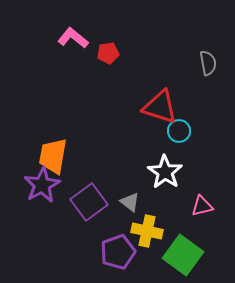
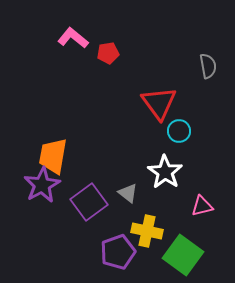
gray semicircle: moved 3 px down
red triangle: moved 1 px left, 4 px up; rotated 36 degrees clockwise
gray triangle: moved 2 px left, 9 px up
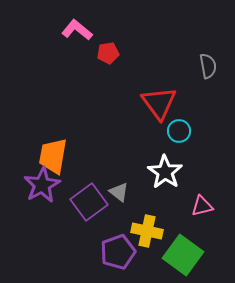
pink L-shape: moved 4 px right, 8 px up
gray triangle: moved 9 px left, 1 px up
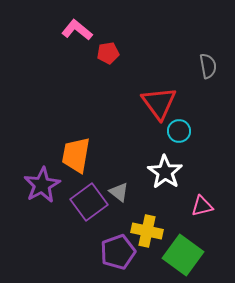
orange trapezoid: moved 23 px right, 1 px up
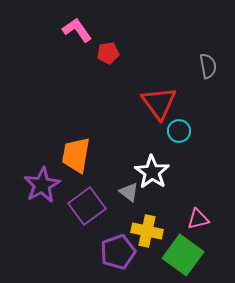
pink L-shape: rotated 16 degrees clockwise
white star: moved 13 px left
gray triangle: moved 10 px right
purple square: moved 2 px left, 4 px down
pink triangle: moved 4 px left, 13 px down
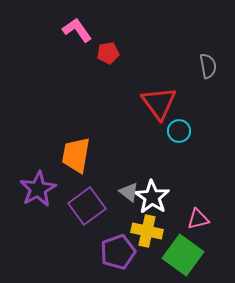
white star: moved 25 px down
purple star: moved 4 px left, 4 px down
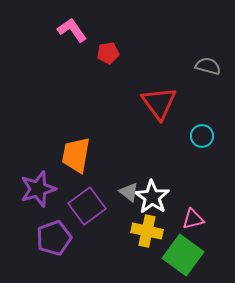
pink L-shape: moved 5 px left
gray semicircle: rotated 65 degrees counterclockwise
cyan circle: moved 23 px right, 5 px down
purple star: rotated 12 degrees clockwise
pink triangle: moved 5 px left
purple pentagon: moved 64 px left, 14 px up
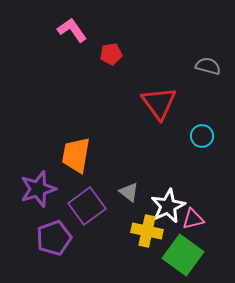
red pentagon: moved 3 px right, 1 px down
white star: moved 16 px right, 9 px down; rotated 12 degrees clockwise
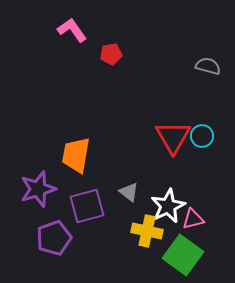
red triangle: moved 14 px right, 34 px down; rotated 6 degrees clockwise
purple square: rotated 21 degrees clockwise
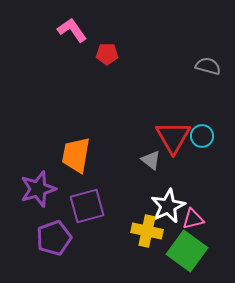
red pentagon: moved 4 px left; rotated 10 degrees clockwise
gray triangle: moved 22 px right, 32 px up
green square: moved 4 px right, 4 px up
